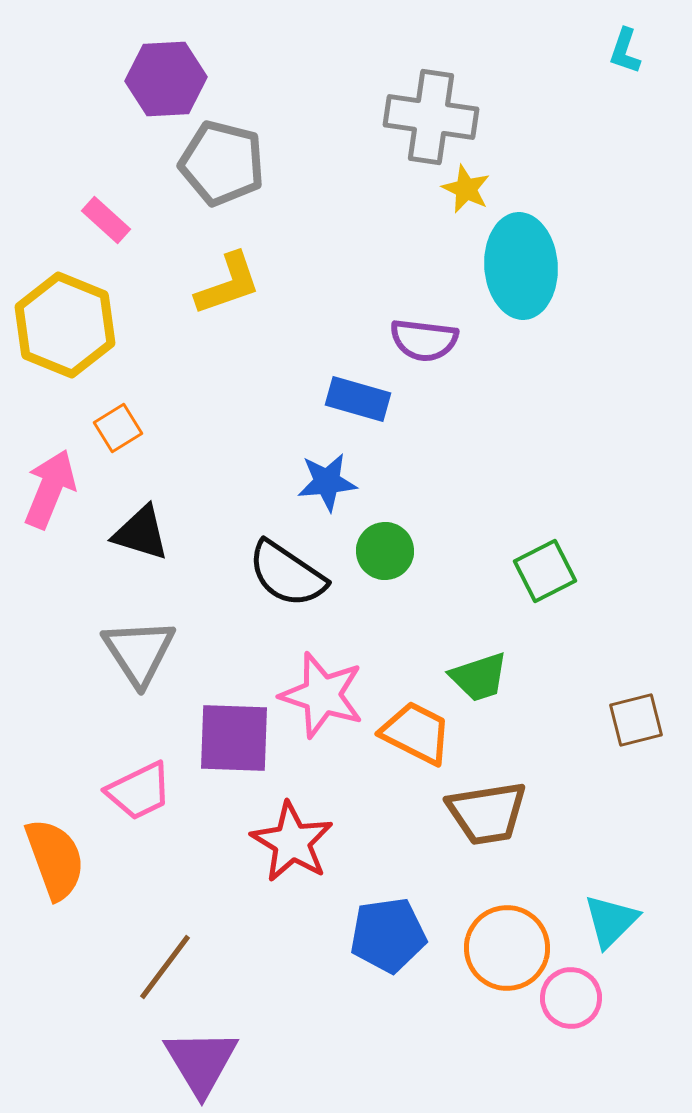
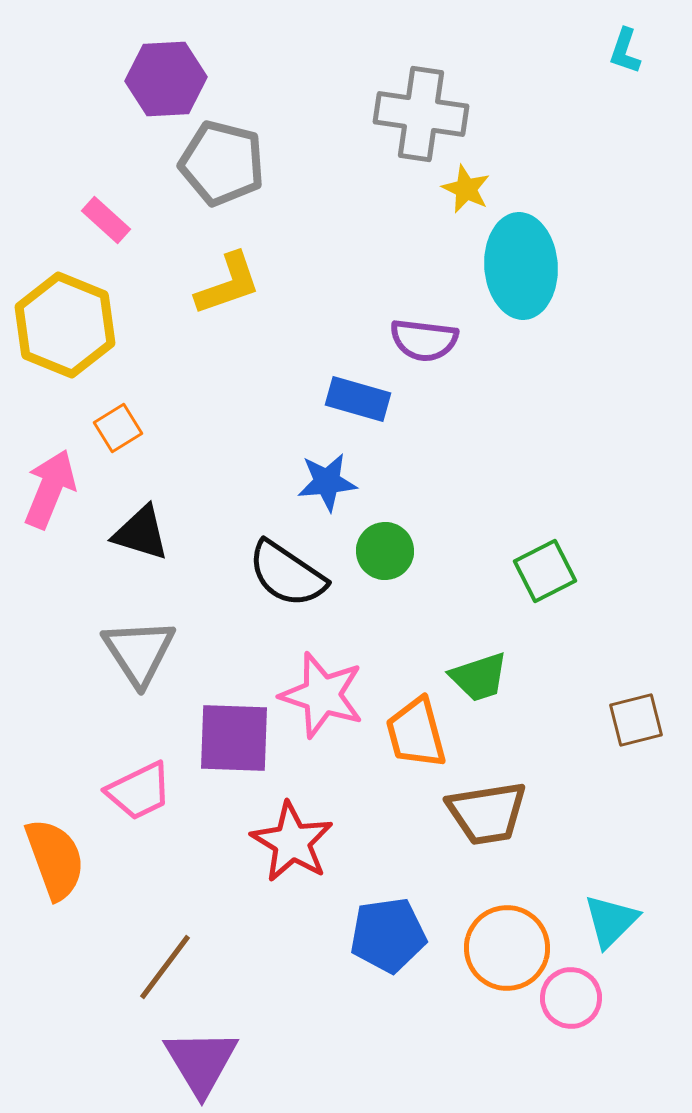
gray cross: moved 10 px left, 3 px up
orange trapezoid: rotated 132 degrees counterclockwise
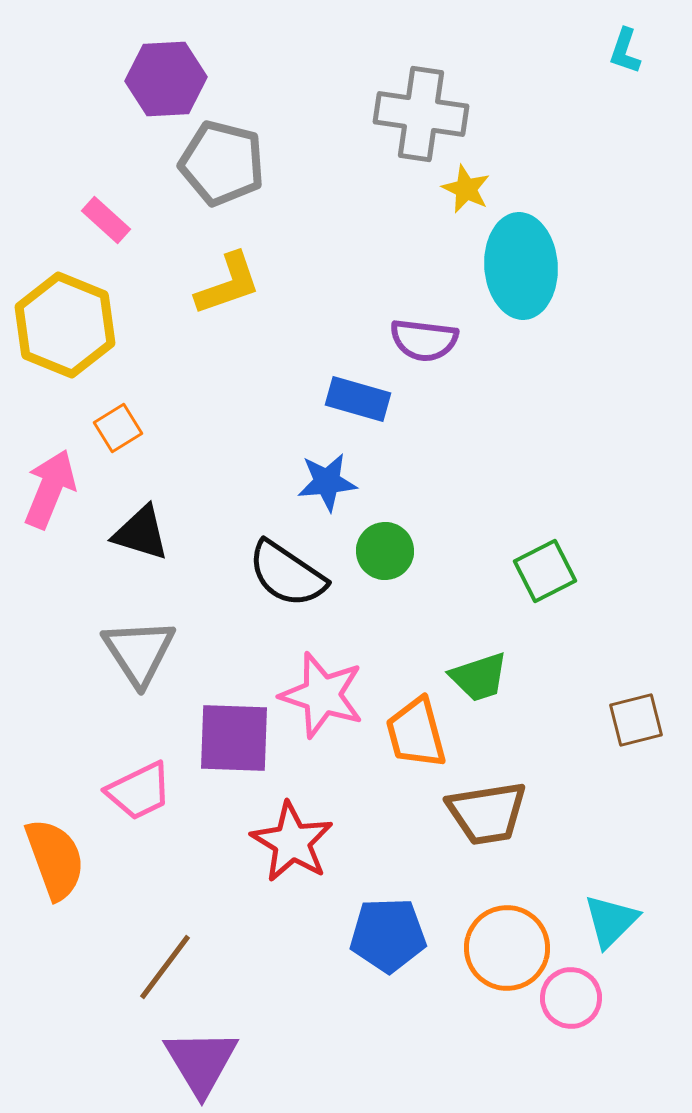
blue pentagon: rotated 6 degrees clockwise
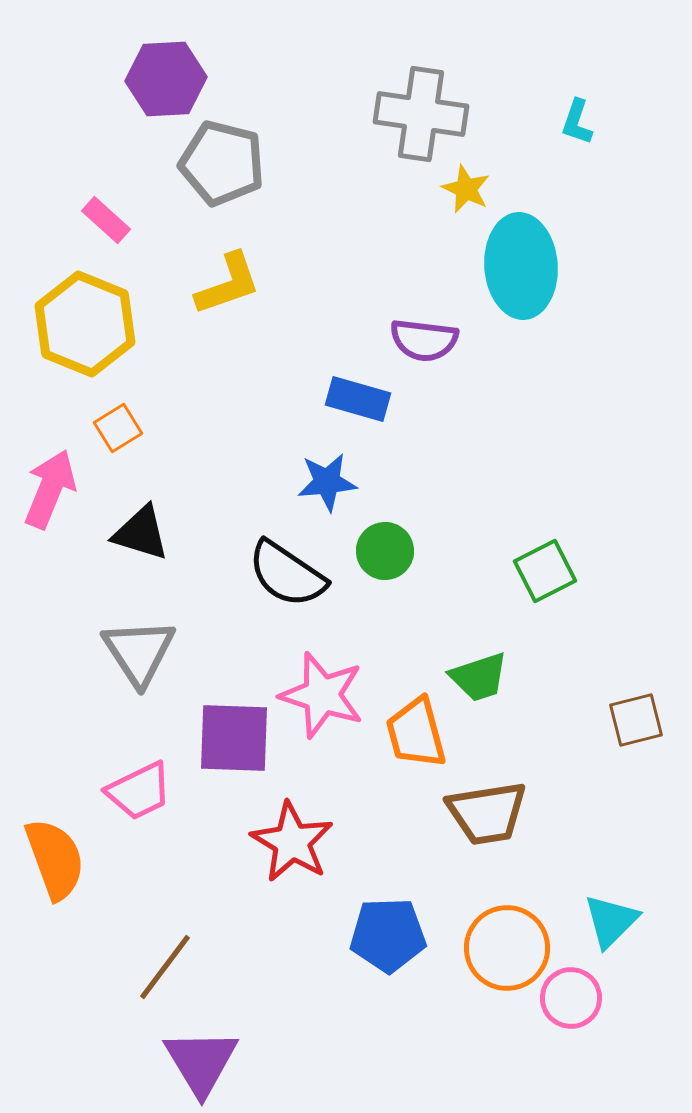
cyan L-shape: moved 48 px left, 71 px down
yellow hexagon: moved 20 px right, 1 px up
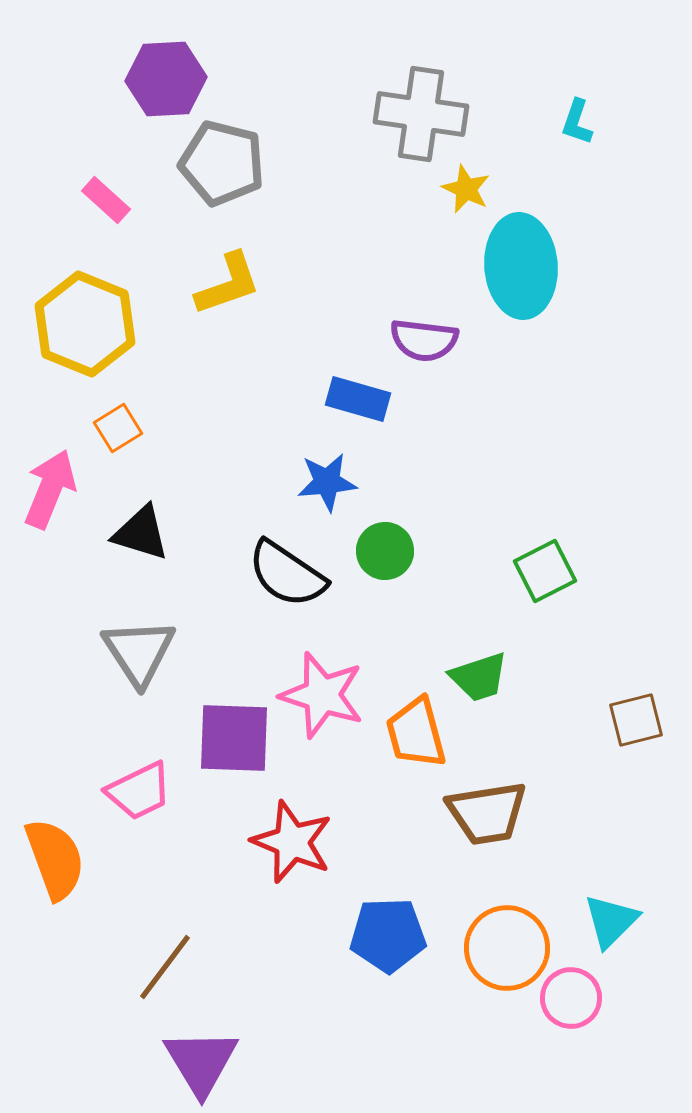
pink rectangle: moved 20 px up
red star: rotated 8 degrees counterclockwise
